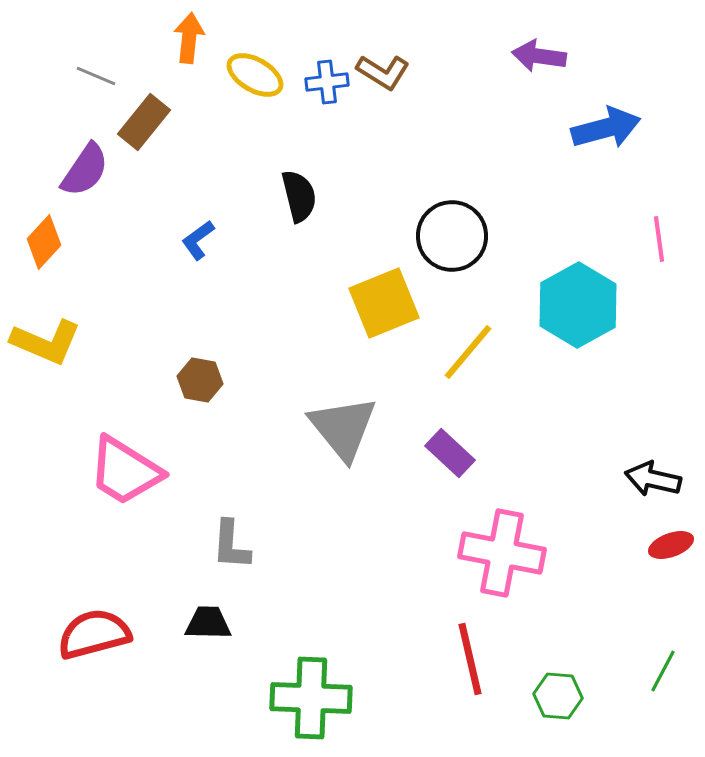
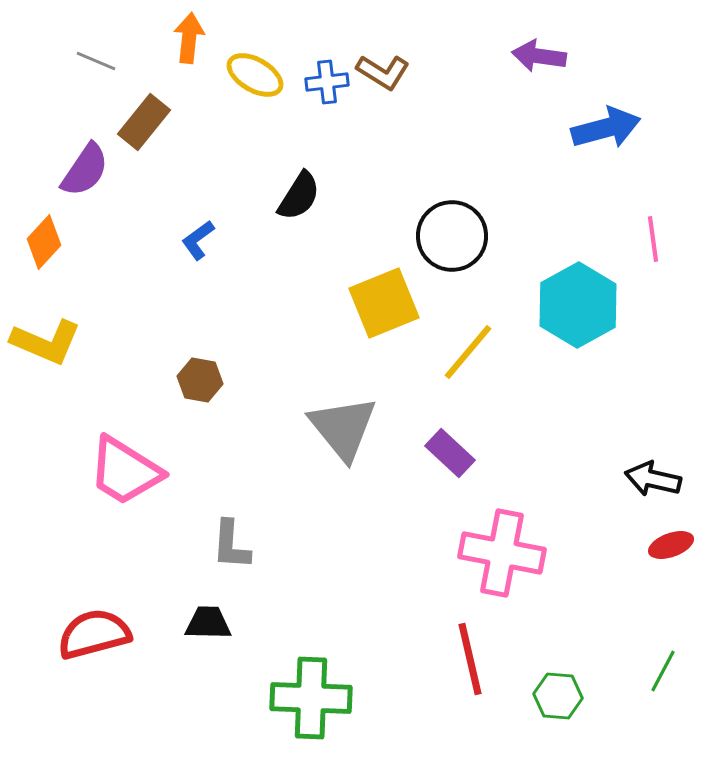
gray line: moved 15 px up
black semicircle: rotated 46 degrees clockwise
pink line: moved 6 px left
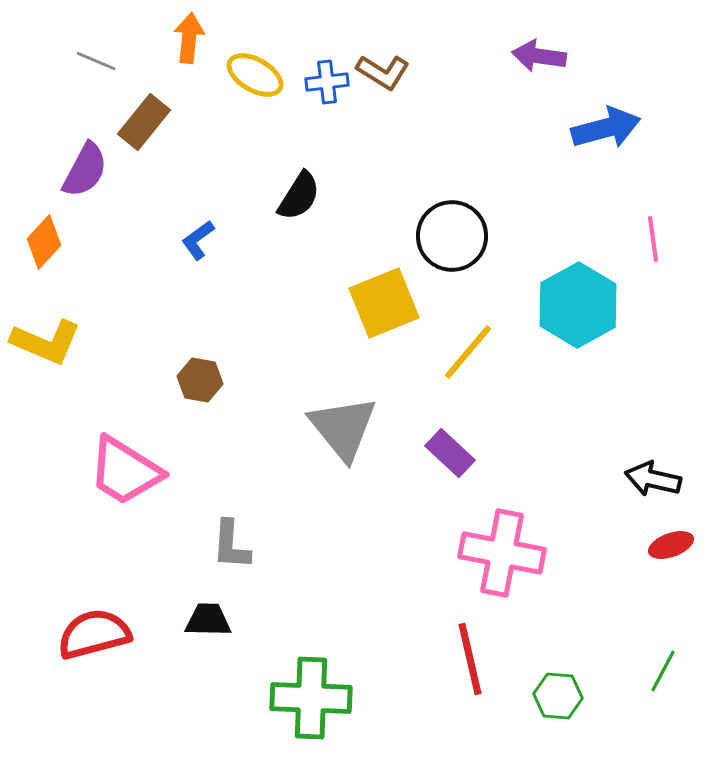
purple semicircle: rotated 6 degrees counterclockwise
black trapezoid: moved 3 px up
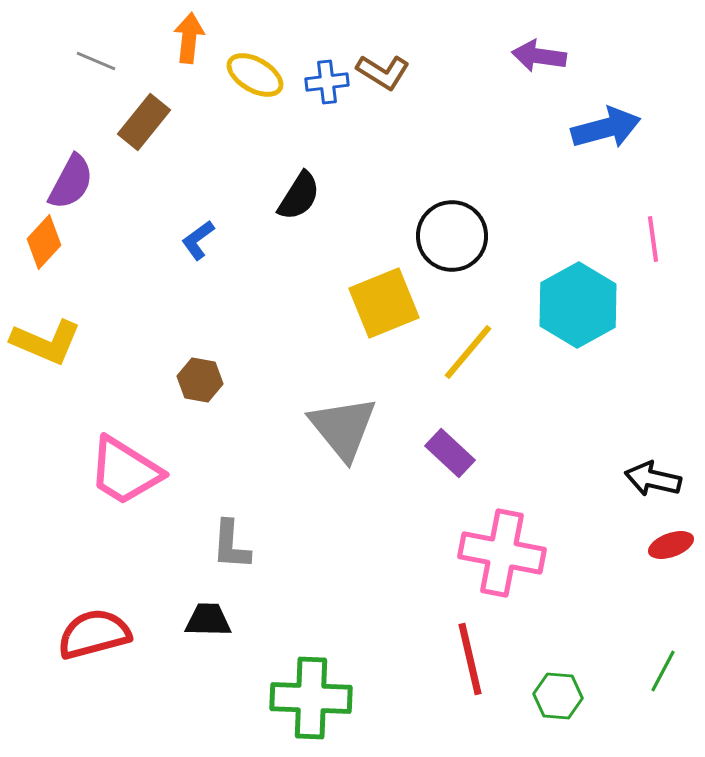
purple semicircle: moved 14 px left, 12 px down
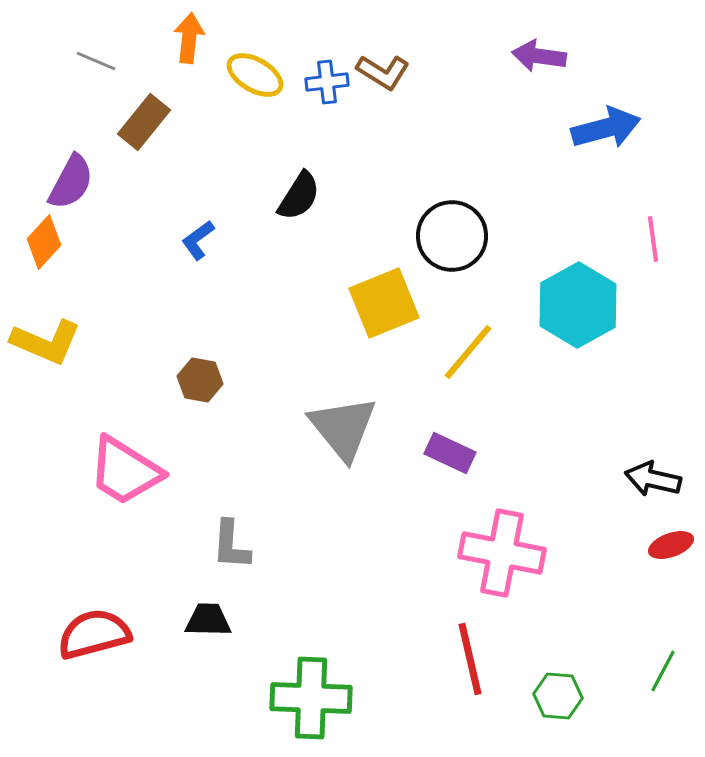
purple rectangle: rotated 18 degrees counterclockwise
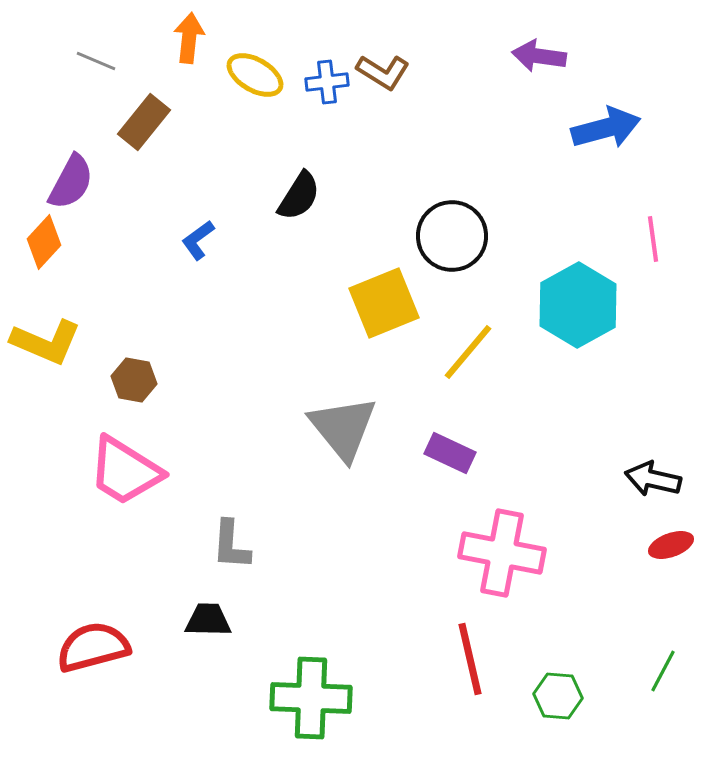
brown hexagon: moved 66 px left
red semicircle: moved 1 px left, 13 px down
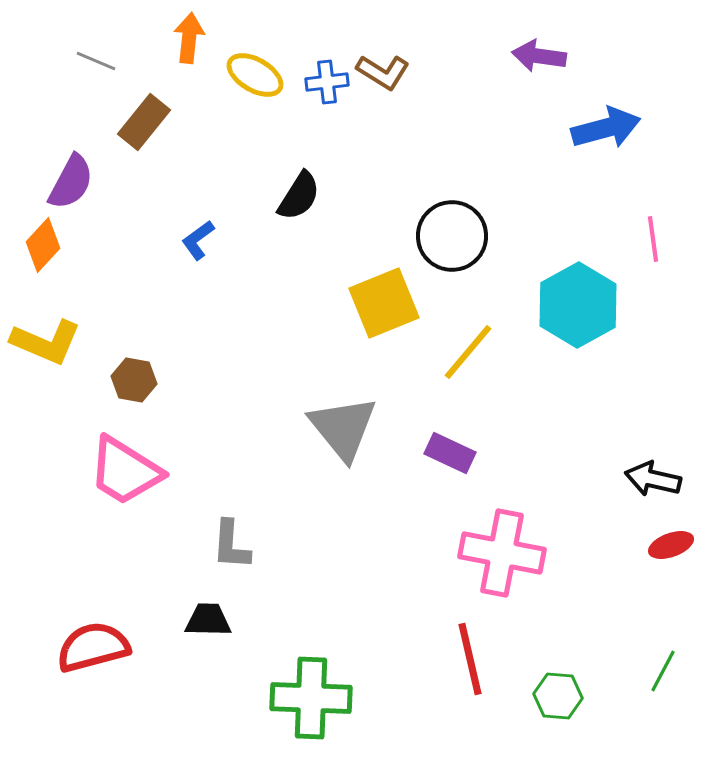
orange diamond: moved 1 px left, 3 px down
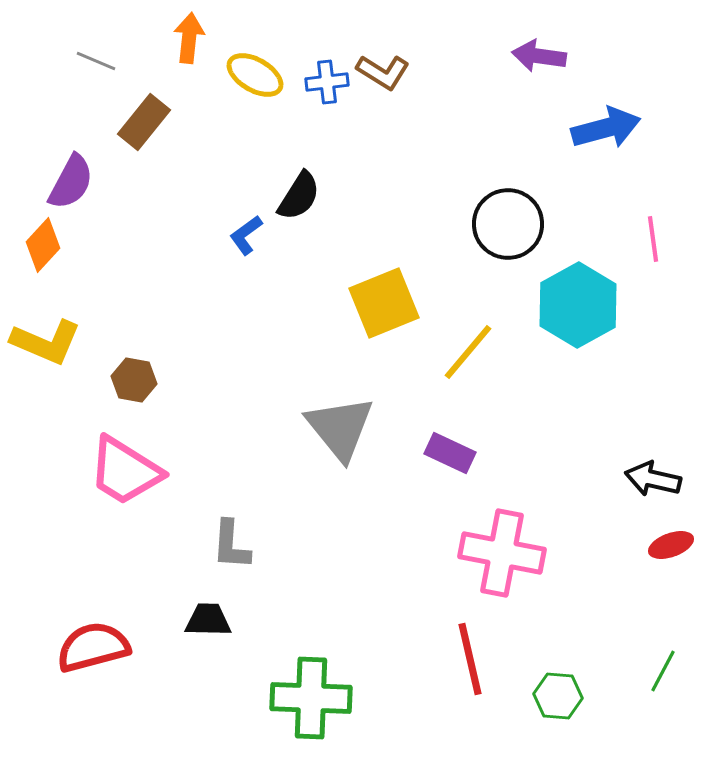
black circle: moved 56 px right, 12 px up
blue L-shape: moved 48 px right, 5 px up
gray triangle: moved 3 px left
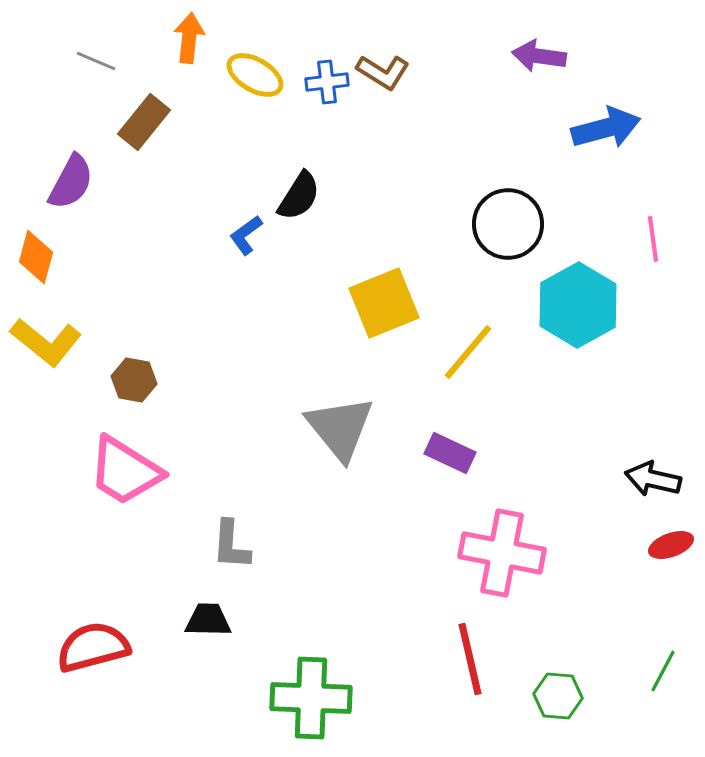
orange diamond: moved 7 px left, 12 px down; rotated 28 degrees counterclockwise
yellow L-shape: rotated 16 degrees clockwise
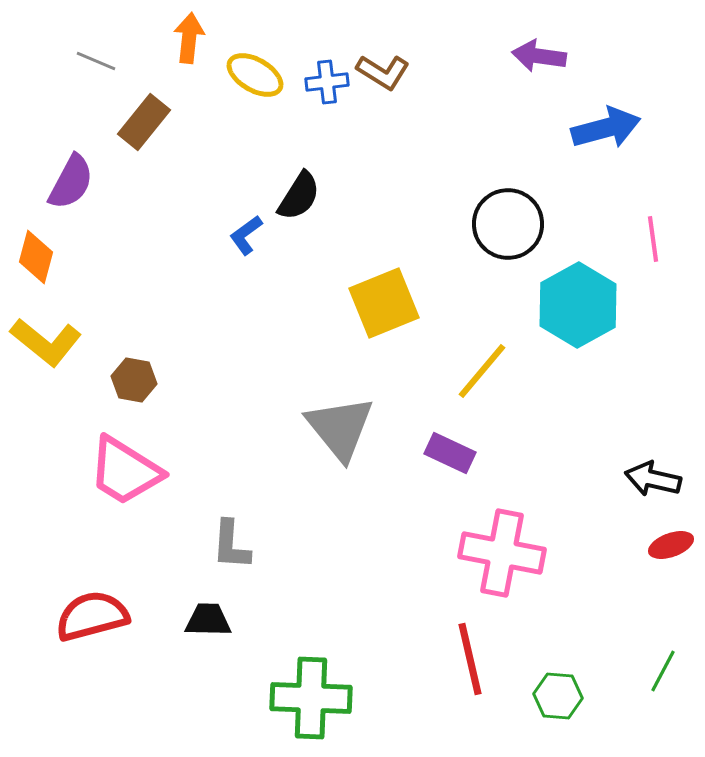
yellow line: moved 14 px right, 19 px down
red semicircle: moved 1 px left, 31 px up
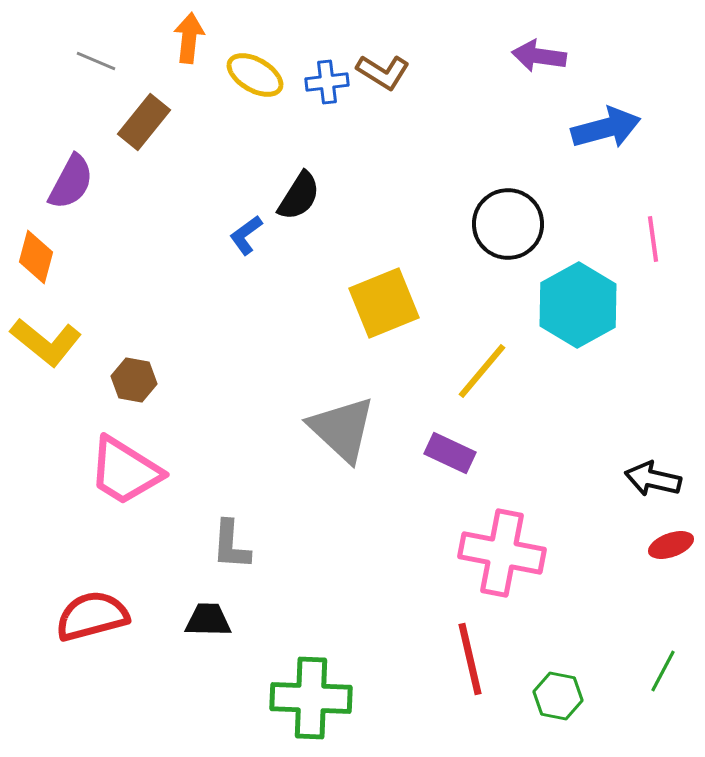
gray triangle: moved 2 px right, 1 px down; rotated 8 degrees counterclockwise
green hexagon: rotated 6 degrees clockwise
